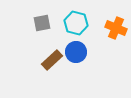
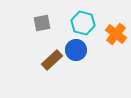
cyan hexagon: moved 7 px right
orange cross: moved 6 px down; rotated 15 degrees clockwise
blue circle: moved 2 px up
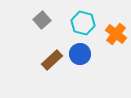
gray square: moved 3 px up; rotated 30 degrees counterclockwise
blue circle: moved 4 px right, 4 px down
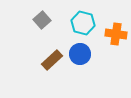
orange cross: rotated 30 degrees counterclockwise
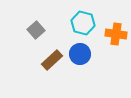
gray square: moved 6 px left, 10 px down
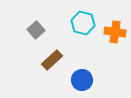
orange cross: moved 1 px left, 2 px up
blue circle: moved 2 px right, 26 px down
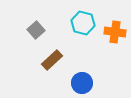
blue circle: moved 3 px down
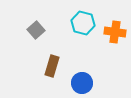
brown rectangle: moved 6 px down; rotated 30 degrees counterclockwise
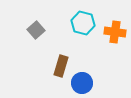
brown rectangle: moved 9 px right
